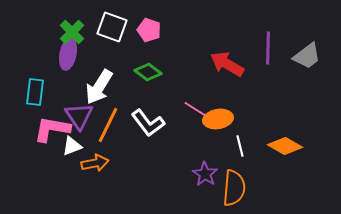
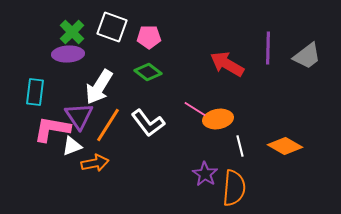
pink pentagon: moved 7 px down; rotated 20 degrees counterclockwise
purple ellipse: rotated 76 degrees clockwise
orange line: rotated 6 degrees clockwise
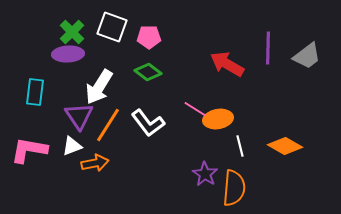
pink L-shape: moved 23 px left, 21 px down
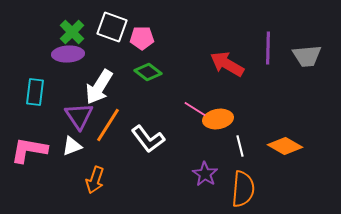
pink pentagon: moved 7 px left, 1 px down
gray trapezoid: rotated 32 degrees clockwise
white L-shape: moved 16 px down
orange arrow: moved 17 px down; rotated 120 degrees clockwise
orange semicircle: moved 9 px right, 1 px down
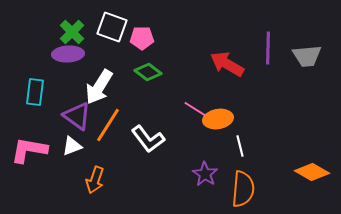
purple triangle: moved 2 px left; rotated 20 degrees counterclockwise
orange diamond: moved 27 px right, 26 px down
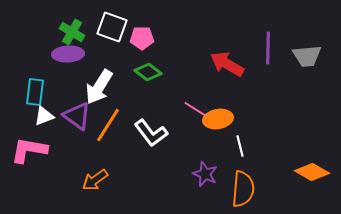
green cross: rotated 15 degrees counterclockwise
white L-shape: moved 3 px right, 6 px up
white triangle: moved 28 px left, 30 px up
purple star: rotated 10 degrees counterclockwise
orange arrow: rotated 36 degrees clockwise
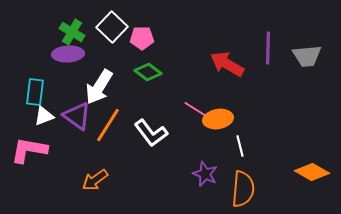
white square: rotated 24 degrees clockwise
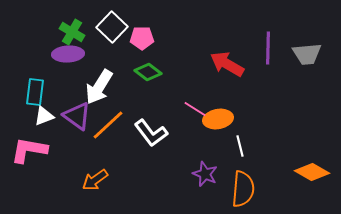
gray trapezoid: moved 2 px up
orange line: rotated 15 degrees clockwise
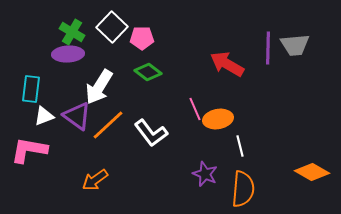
gray trapezoid: moved 12 px left, 9 px up
cyan rectangle: moved 4 px left, 3 px up
pink line: rotated 35 degrees clockwise
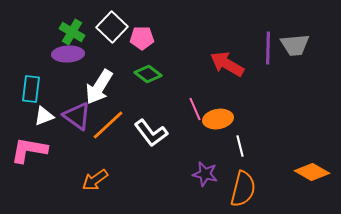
green diamond: moved 2 px down
purple star: rotated 10 degrees counterclockwise
orange semicircle: rotated 9 degrees clockwise
